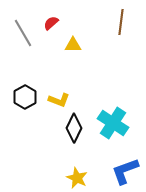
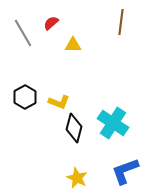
yellow L-shape: moved 2 px down
black diamond: rotated 12 degrees counterclockwise
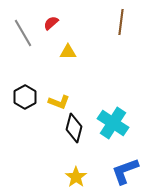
yellow triangle: moved 5 px left, 7 px down
yellow star: moved 1 px left, 1 px up; rotated 10 degrees clockwise
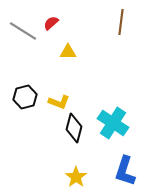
gray line: moved 2 px up; rotated 28 degrees counterclockwise
black hexagon: rotated 15 degrees clockwise
blue L-shape: rotated 52 degrees counterclockwise
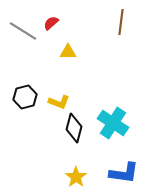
blue L-shape: moved 1 px left, 2 px down; rotated 100 degrees counterclockwise
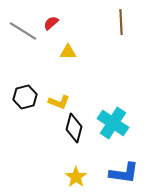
brown line: rotated 10 degrees counterclockwise
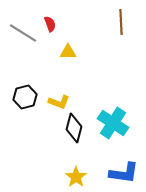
red semicircle: moved 1 px left, 1 px down; rotated 112 degrees clockwise
gray line: moved 2 px down
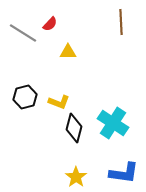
red semicircle: rotated 63 degrees clockwise
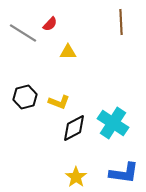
black diamond: rotated 48 degrees clockwise
